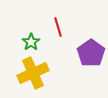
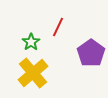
red line: rotated 42 degrees clockwise
yellow cross: rotated 16 degrees counterclockwise
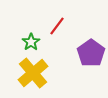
red line: moved 1 px left, 1 px up; rotated 12 degrees clockwise
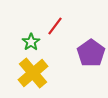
red line: moved 2 px left
